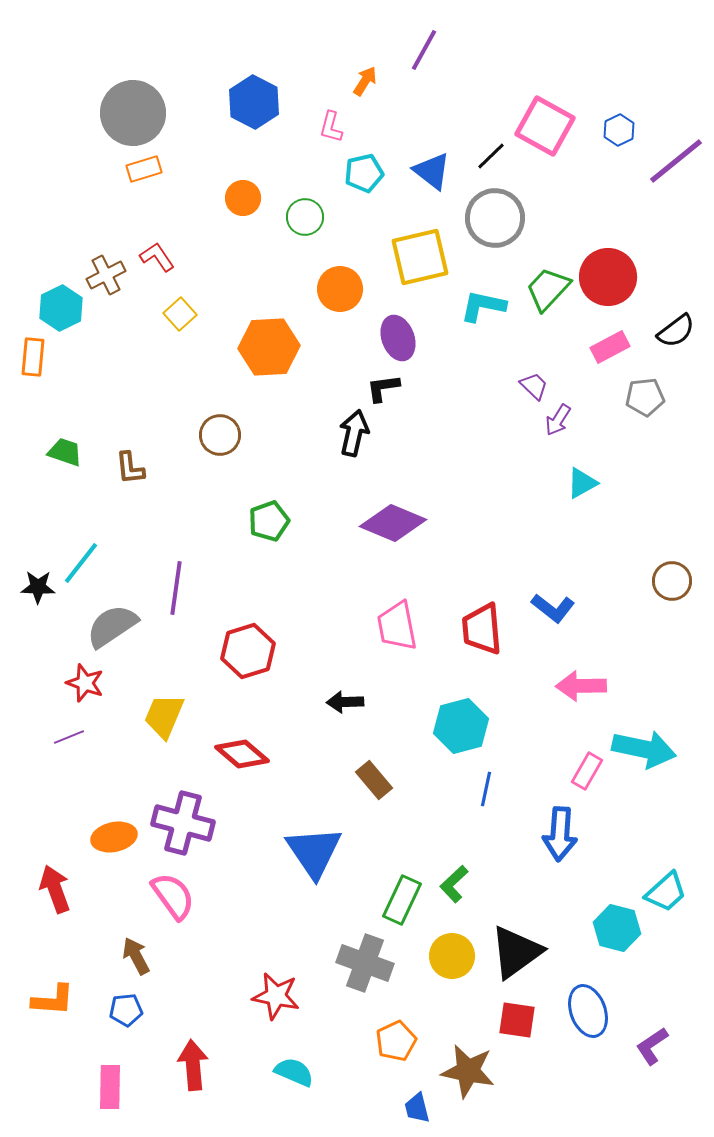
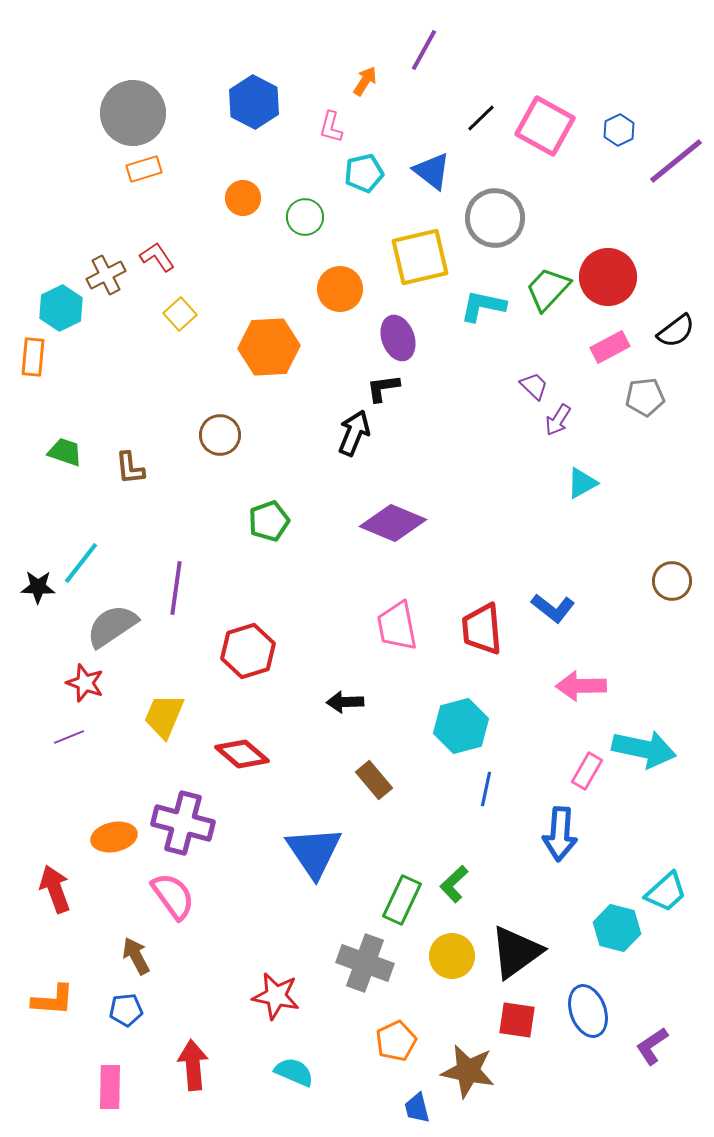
black line at (491, 156): moved 10 px left, 38 px up
black arrow at (354, 433): rotated 9 degrees clockwise
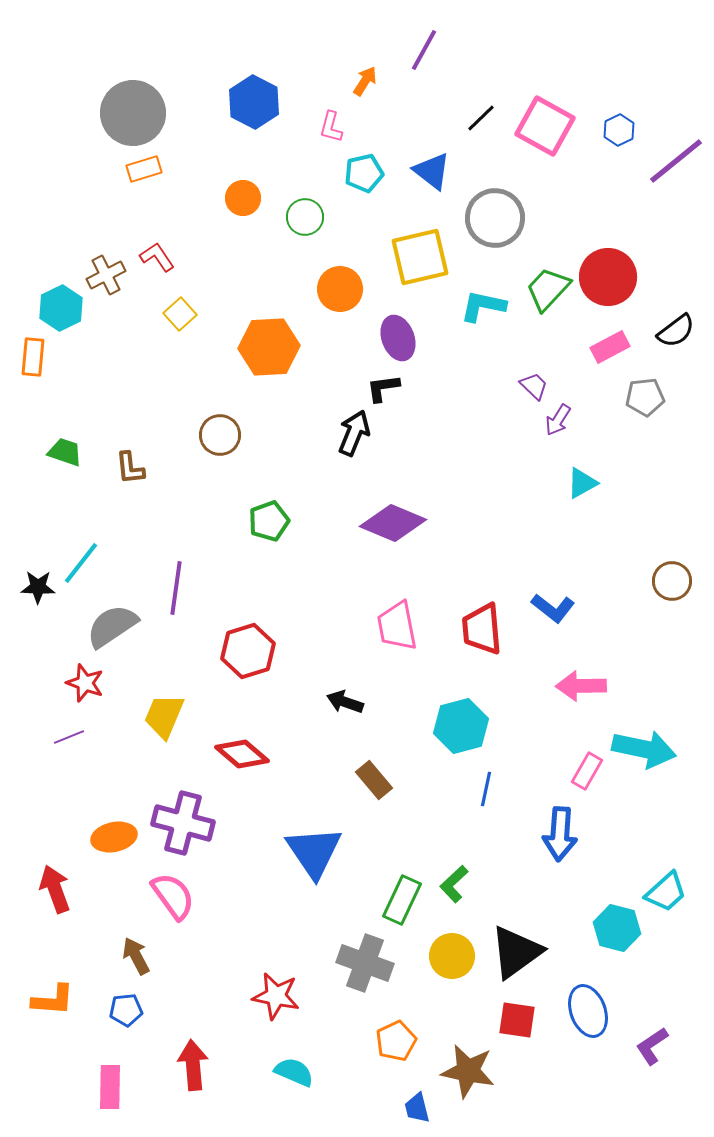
black arrow at (345, 702): rotated 21 degrees clockwise
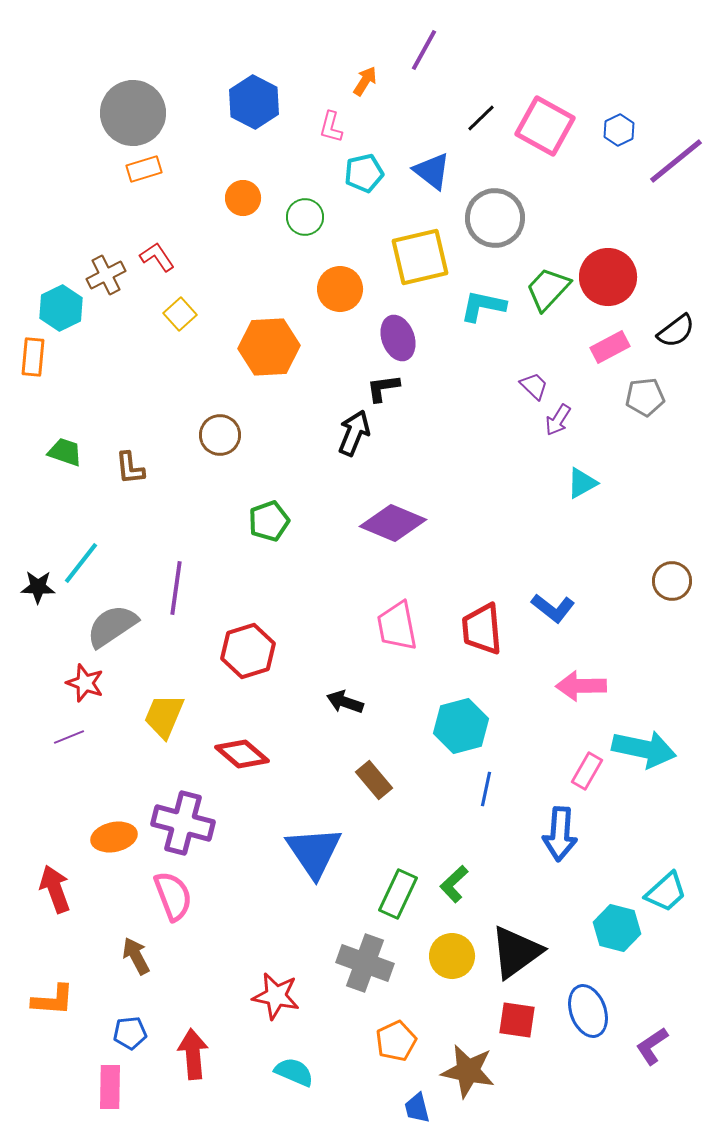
pink semicircle at (173, 896): rotated 15 degrees clockwise
green rectangle at (402, 900): moved 4 px left, 6 px up
blue pentagon at (126, 1010): moved 4 px right, 23 px down
red arrow at (193, 1065): moved 11 px up
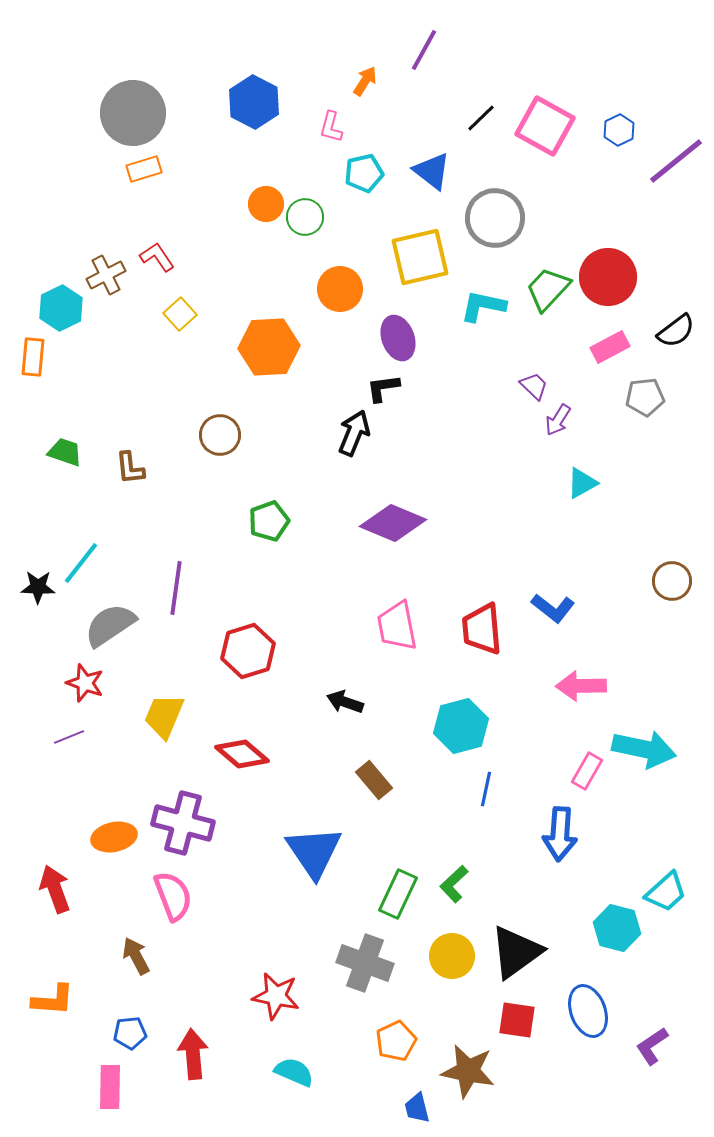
orange circle at (243, 198): moved 23 px right, 6 px down
gray semicircle at (112, 626): moved 2 px left, 1 px up
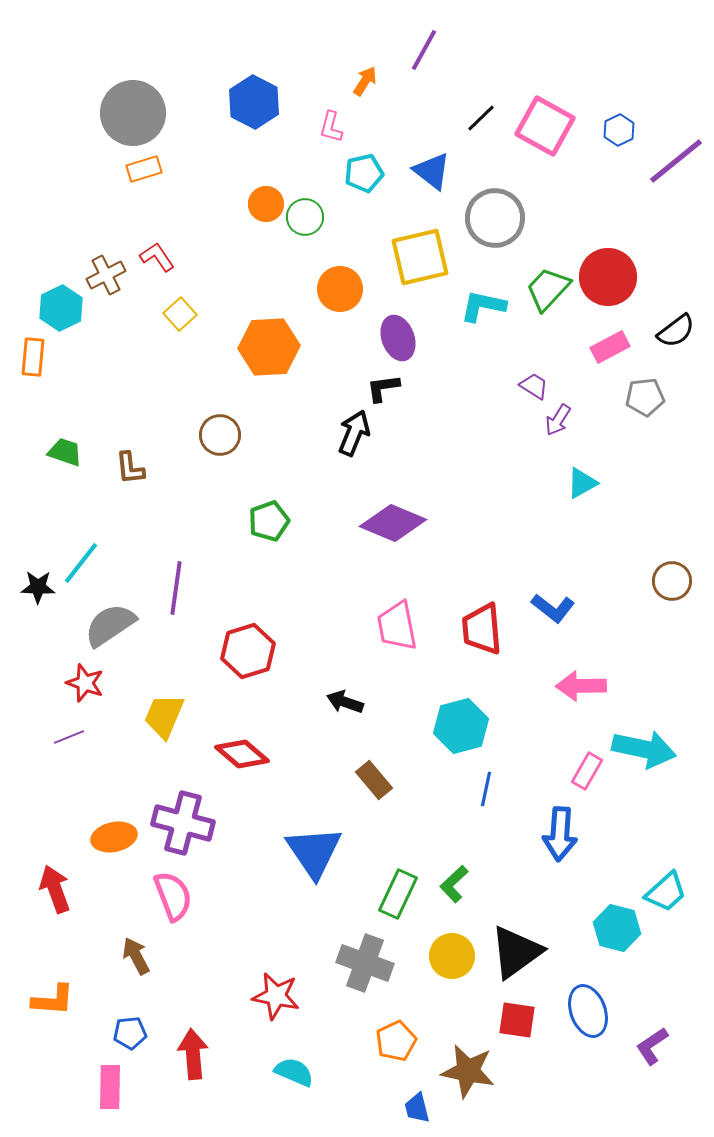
purple trapezoid at (534, 386): rotated 12 degrees counterclockwise
